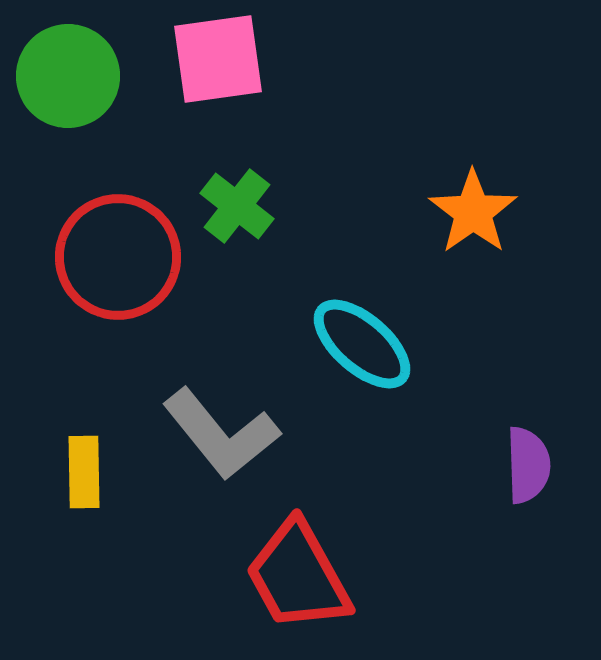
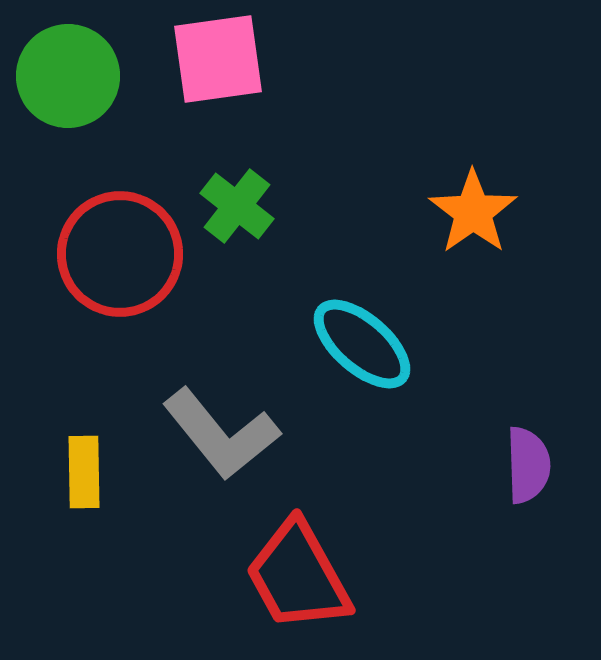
red circle: moved 2 px right, 3 px up
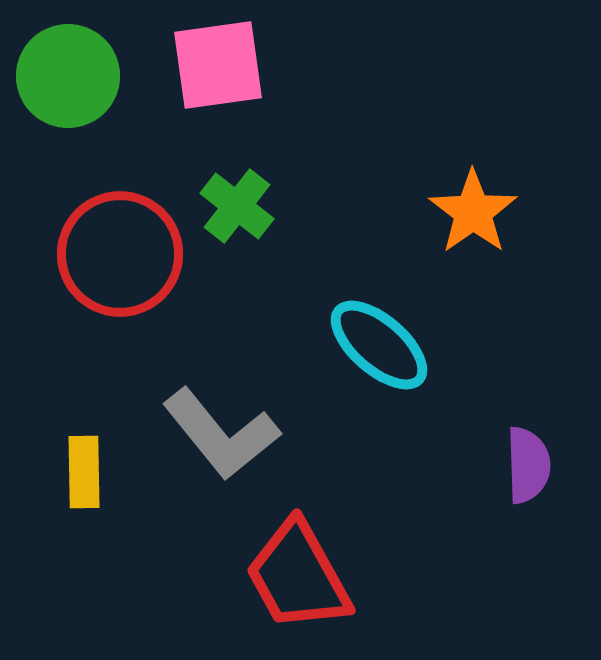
pink square: moved 6 px down
cyan ellipse: moved 17 px right, 1 px down
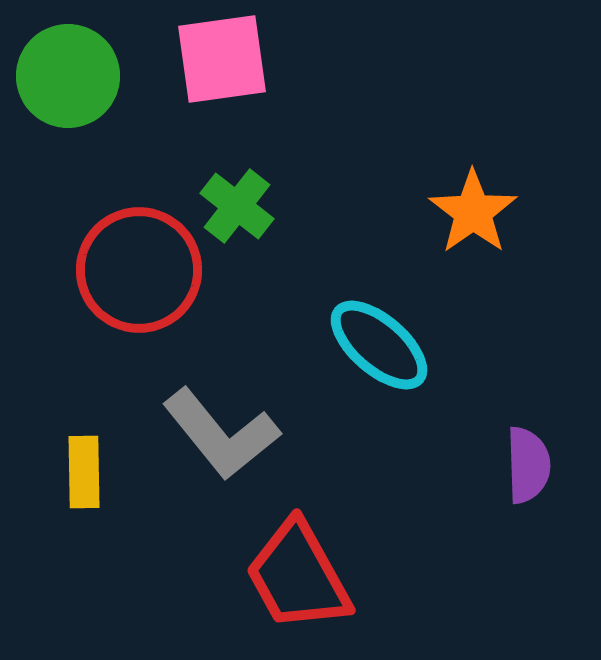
pink square: moved 4 px right, 6 px up
red circle: moved 19 px right, 16 px down
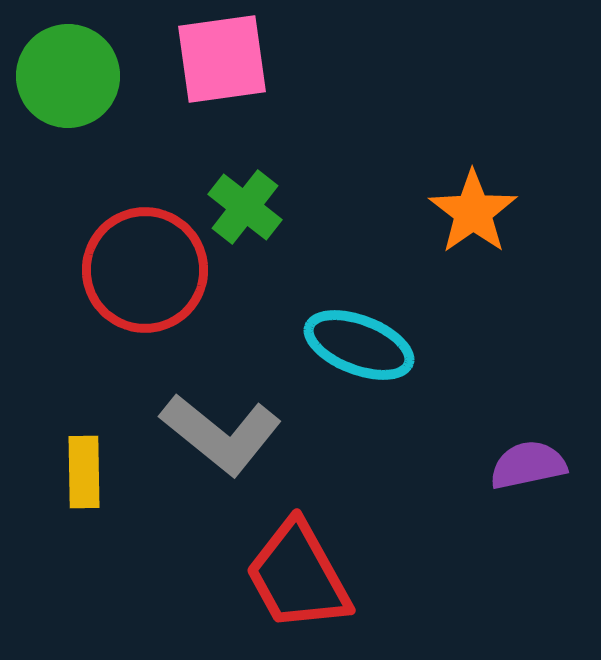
green cross: moved 8 px right, 1 px down
red circle: moved 6 px right
cyan ellipse: moved 20 px left; rotated 20 degrees counterclockwise
gray L-shape: rotated 12 degrees counterclockwise
purple semicircle: rotated 100 degrees counterclockwise
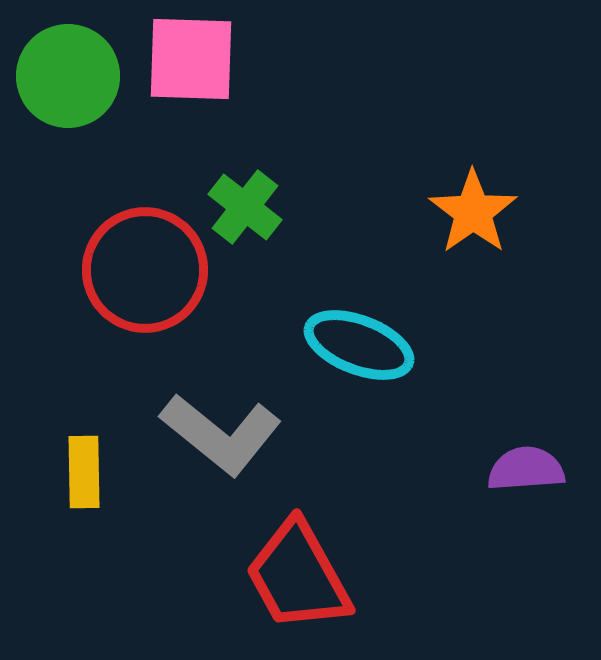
pink square: moved 31 px left; rotated 10 degrees clockwise
purple semicircle: moved 2 px left, 4 px down; rotated 8 degrees clockwise
